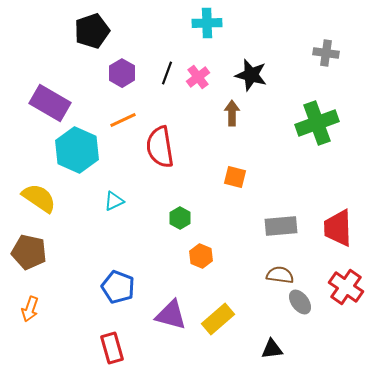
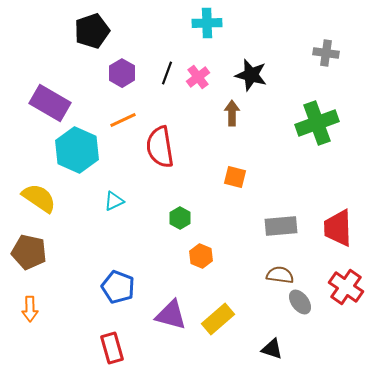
orange arrow: rotated 20 degrees counterclockwise
black triangle: rotated 25 degrees clockwise
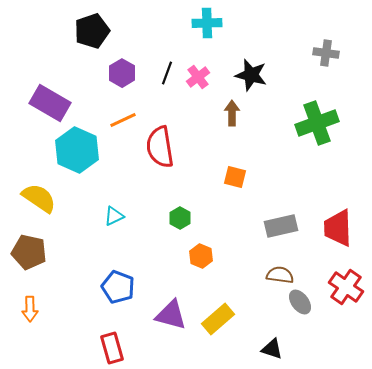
cyan triangle: moved 15 px down
gray rectangle: rotated 8 degrees counterclockwise
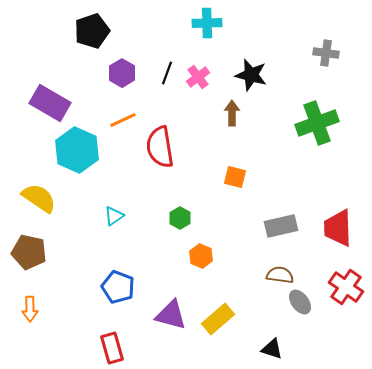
cyan triangle: rotated 10 degrees counterclockwise
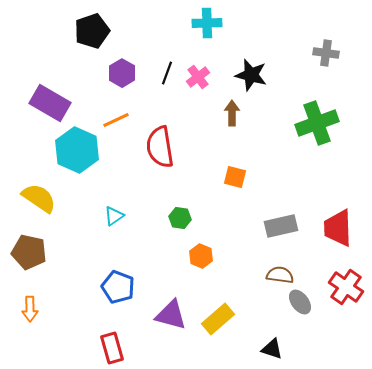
orange line: moved 7 px left
green hexagon: rotated 20 degrees counterclockwise
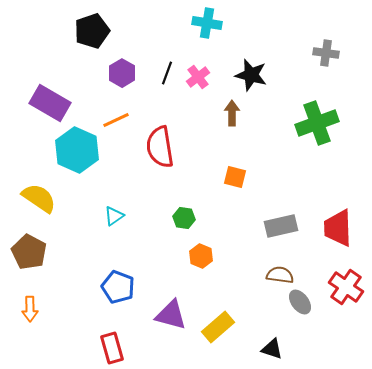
cyan cross: rotated 12 degrees clockwise
green hexagon: moved 4 px right
brown pentagon: rotated 16 degrees clockwise
yellow rectangle: moved 8 px down
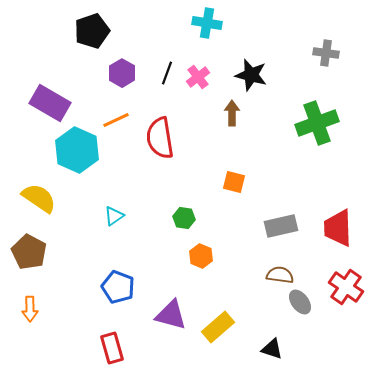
red semicircle: moved 9 px up
orange square: moved 1 px left, 5 px down
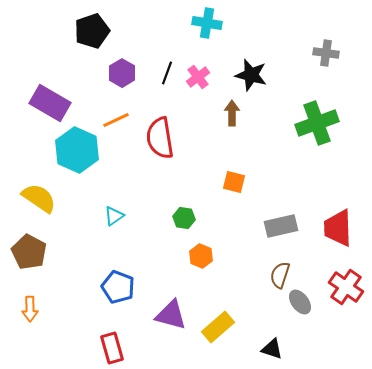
brown semicircle: rotated 80 degrees counterclockwise
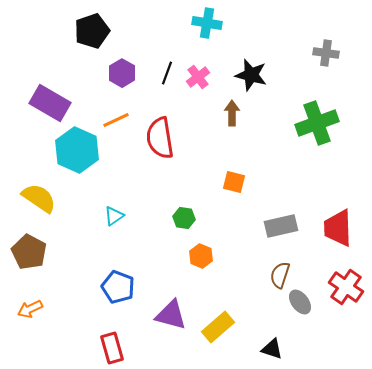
orange arrow: rotated 65 degrees clockwise
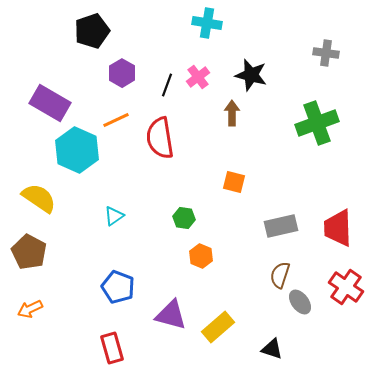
black line: moved 12 px down
